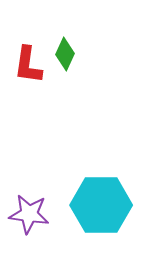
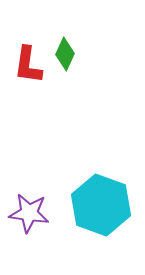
cyan hexagon: rotated 20 degrees clockwise
purple star: moved 1 px up
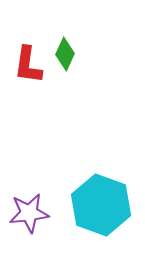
purple star: rotated 15 degrees counterclockwise
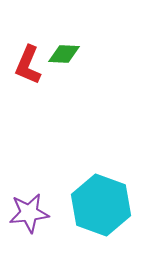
green diamond: moved 1 px left; rotated 68 degrees clockwise
red L-shape: rotated 15 degrees clockwise
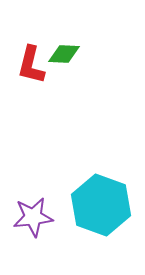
red L-shape: moved 3 px right; rotated 9 degrees counterclockwise
purple star: moved 4 px right, 4 px down
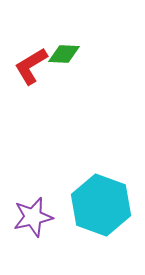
red L-shape: moved 1 px down; rotated 45 degrees clockwise
purple star: rotated 6 degrees counterclockwise
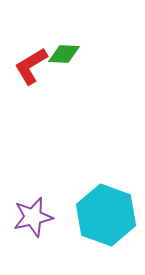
cyan hexagon: moved 5 px right, 10 px down
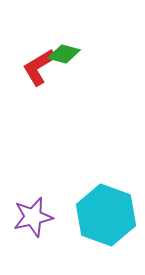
green diamond: rotated 12 degrees clockwise
red L-shape: moved 8 px right, 1 px down
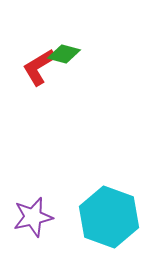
cyan hexagon: moved 3 px right, 2 px down
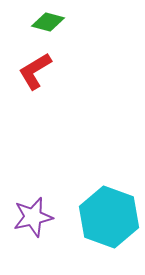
green diamond: moved 16 px left, 32 px up
red L-shape: moved 4 px left, 4 px down
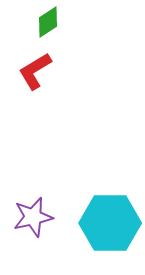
green diamond: rotated 48 degrees counterclockwise
cyan hexagon: moved 1 px right, 6 px down; rotated 20 degrees counterclockwise
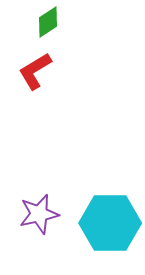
purple star: moved 6 px right, 3 px up
